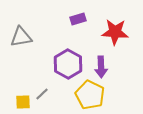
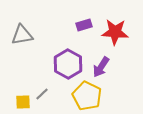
purple rectangle: moved 6 px right, 6 px down
gray triangle: moved 1 px right, 2 px up
purple arrow: rotated 35 degrees clockwise
yellow pentagon: moved 3 px left, 1 px down
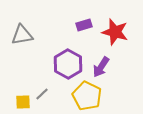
red star: rotated 12 degrees clockwise
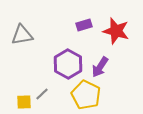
red star: moved 1 px right, 1 px up
purple arrow: moved 1 px left
yellow pentagon: moved 1 px left, 1 px up
yellow square: moved 1 px right
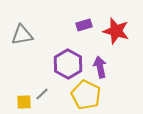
purple arrow: rotated 135 degrees clockwise
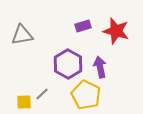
purple rectangle: moved 1 px left, 1 px down
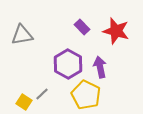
purple rectangle: moved 1 px left, 1 px down; rotated 63 degrees clockwise
yellow square: rotated 35 degrees clockwise
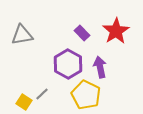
purple rectangle: moved 6 px down
red star: rotated 24 degrees clockwise
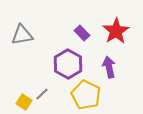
purple arrow: moved 9 px right
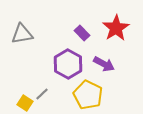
red star: moved 3 px up
gray triangle: moved 1 px up
purple arrow: moved 5 px left, 3 px up; rotated 130 degrees clockwise
yellow pentagon: moved 2 px right
yellow square: moved 1 px right, 1 px down
